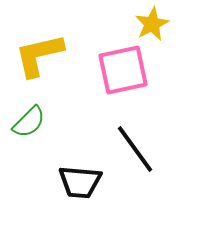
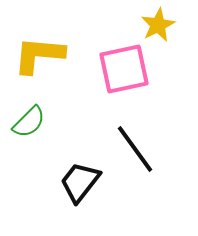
yellow star: moved 6 px right, 1 px down
yellow L-shape: rotated 18 degrees clockwise
pink square: moved 1 px right, 1 px up
black trapezoid: rotated 123 degrees clockwise
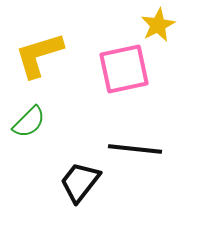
yellow L-shape: rotated 22 degrees counterclockwise
black line: rotated 48 degrees counterclockwise
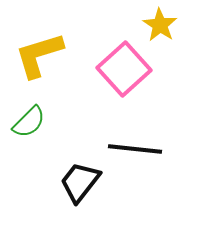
yellow star: moved 2 px right; rotated 12 degrees counterclockwise
pink square: rotated 30 degrees counterclockwise
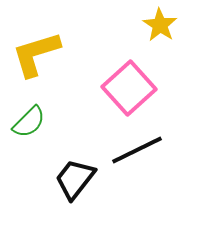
yellow L-shape: moved 3 px left, 1 px up
pink square: moved 5 px right, 19 px down
black line: moved 2 px right, 1 px down; rotated 32 degrees counterclockwise
black trapezoid: moved 5 px left, 3 px up
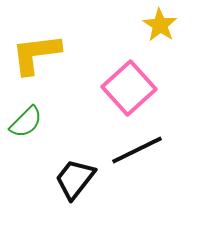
yellow L-shape: rotated 10 degrees clockwise
green semicircle: moved 3 px left
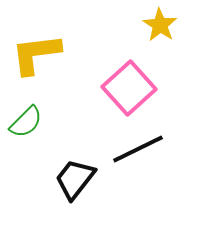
black line: moved 1 px right, 1 px up
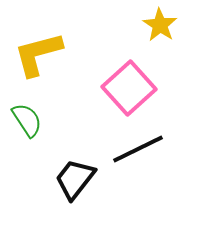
yellow L-shape: moved 2 px right; rotated 8 degrees counterclockwise
green semicircle: moved 1 px right, 2 px up; rotated 78 degrees counterclockwise
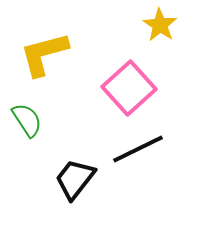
yellow L-shape: moved 6 px right
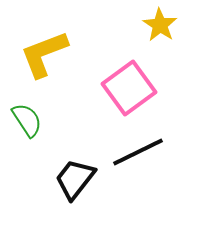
yellow L-shape: rotated 6 degrees counterclockwise
pink square: rotated 6 degrees clockwise
black line: moved 3 px down
